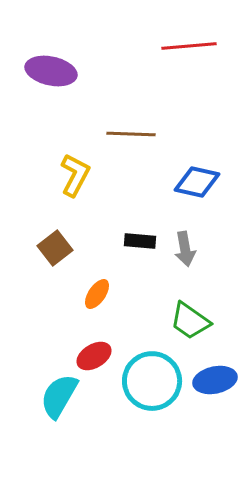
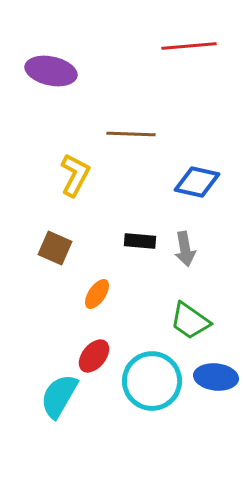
brown square: rotated 28 degrees counterclockwise
red ellipse: rotated 20 degrees counterclockwise
blue ellipse: moved 1 px right, 3 px up; rotated 18 degrees clockwise
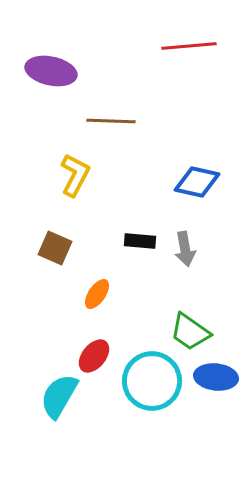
brown line: moved 20 px left, 13 px up
green trapezoid: moved 11 px down
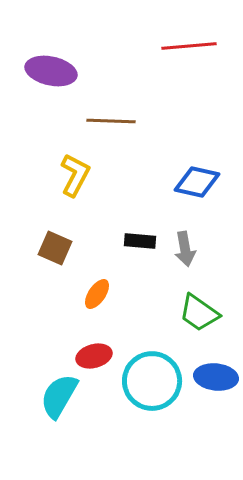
green trapezoid: moved 9 px right, 19 px up
red ellipse: rotated 36 degrees clockwise
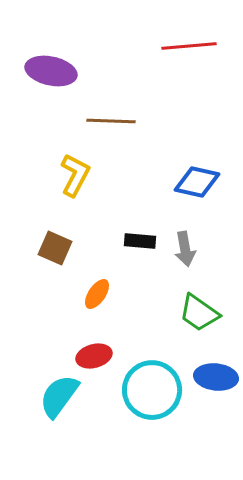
cyan circle: moved 9 px down
cyan semicircle: rotated 6 degrees clockwise
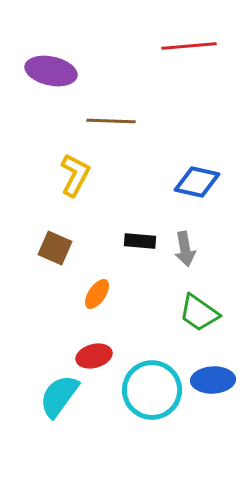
blue ellipse: moved 3 px left, 3 px down; rotated 9 degrees counterclockwise
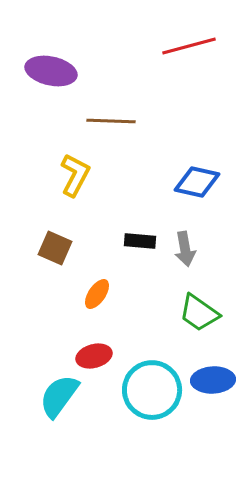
red line: rotated 10 degrees counterclockwise
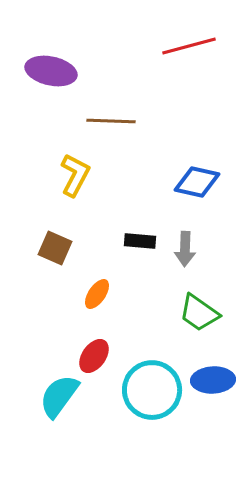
gray arrow: rotated 12 degrees clockwise
red ellipse: rotated 40 degrees counterclockwise
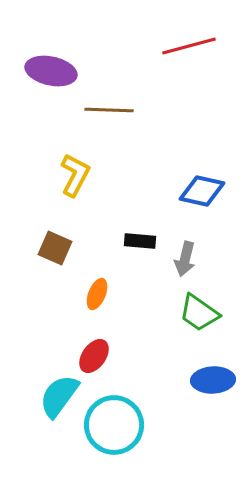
brown line: moved 2 px left, 11 px up
blue diamond: moved 5 px right, 9 px down
gray arrow: moved 10 px down; rotated 12 degrees clockwise
orange ellipse: rotated 12 degrees counterclockwise
cyan circle: moved 38 px left, 35 px down
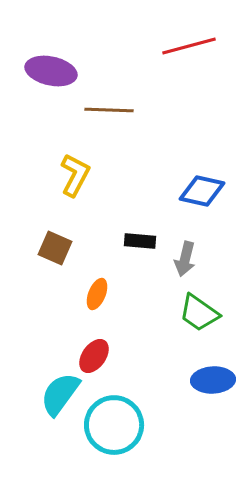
cyan semicircle: moved 1 px right, 2 px up
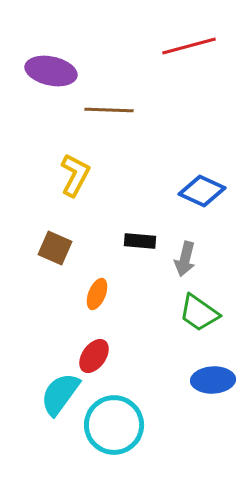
blue diamond: rotated 12 degrees clockwise
